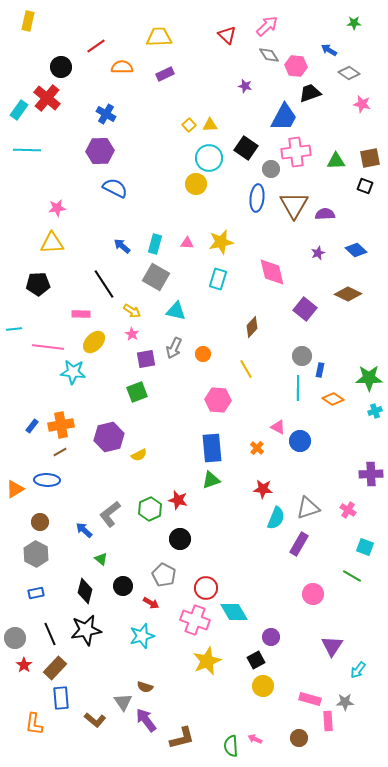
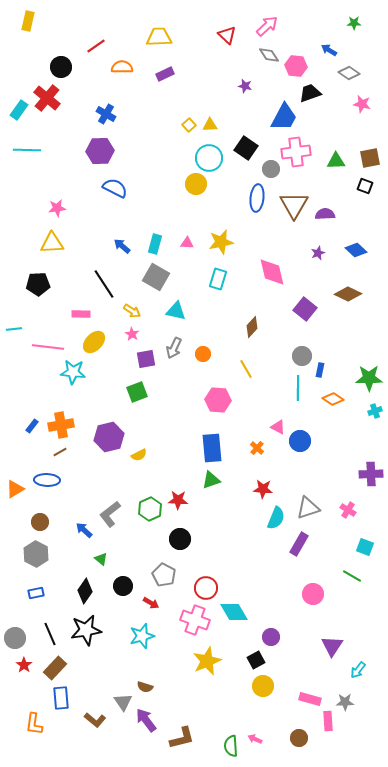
red star at (178, 500): rotated 12 degrees counterclockwise
black diamond at (85, 591): rotated 20 degrees clockwise
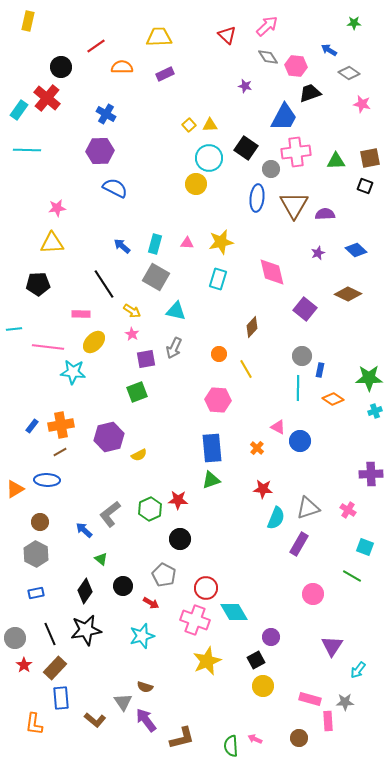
gray diamond at (269, 55): moved 1 px left, 2 px down
orange circle at (203, 354): moved 16 px right
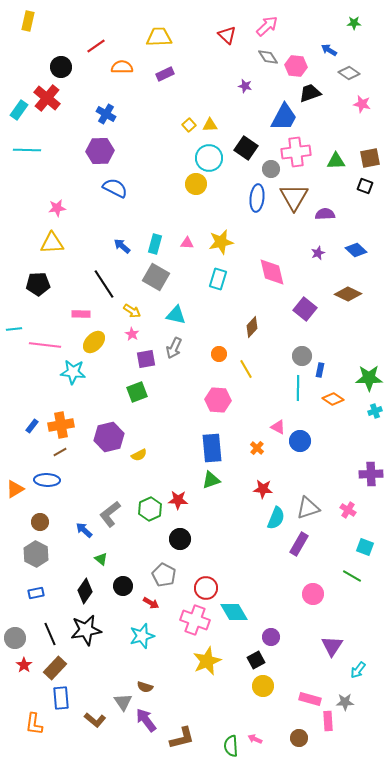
brown triangle at (294, 205): moved 8 px up
cyan triangle at (176, 311): moved 4 px down
pink line at (48, 347): moved 3 px left, 2 px up
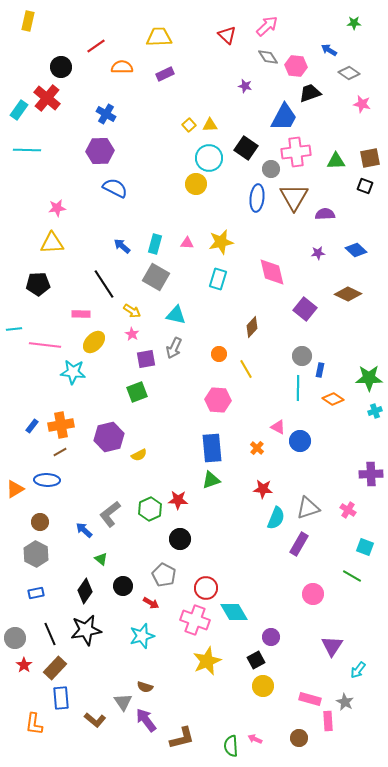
purple star at (318, 253): rotated 16 degrees clockwise
gray star at (345, 702): rotated 30 degrees clockwise
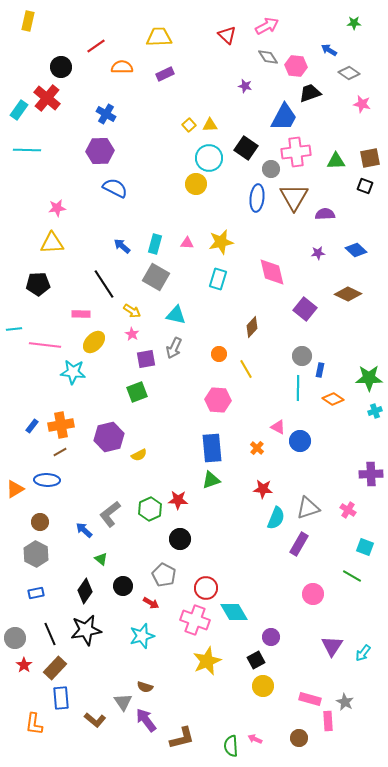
pink arrow at (267, 26): rotated 15 degrees clockwise
cyan arrow at (358, 670): moved 5 px right, 17 px up
